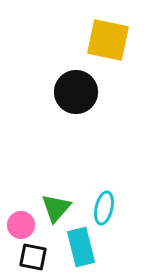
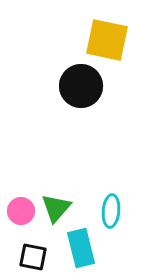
yellow square: moved 1 px left
black circle: moved 5 px right, 6 px up
cyan ellipse: moved 7 px right, 3 px down; rotated 8 degrees counterclockwise
pink circle: moved 14 px up
cyan rectangle: moved 1 px down
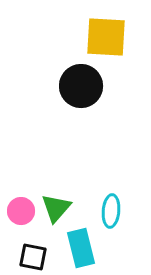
yellow square: moved 1 px left, 3 px up; rotated 9 degrees counterclockwise
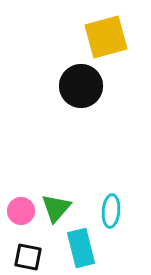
yellow square: rotated 18 degrees counterclockwise
black square: moved 5 px left
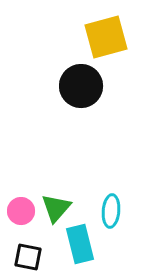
cyan rectangle: moved 1 px left, 4 px up
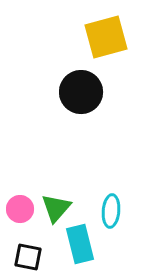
black circle: moved 6 px down
pink circle: moved 1 px left, 2 px up
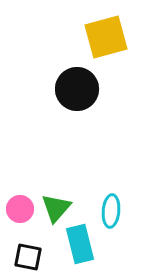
black circle: moved 4 px left, 3 px up
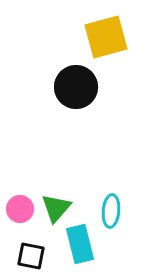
black circle: moved 1 px left, 2 px up
black square: moved 3 px right, 1 px up
